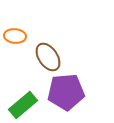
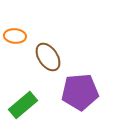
purple pentagon: moved 14 px right
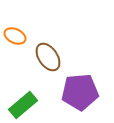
orange ellipse: rotated 20 degrees clockwise
